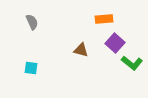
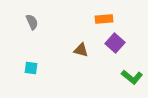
green L-shape: moved 14 px down
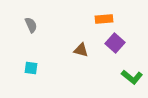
gray semicircle: moved 1 px left, 3 px down
